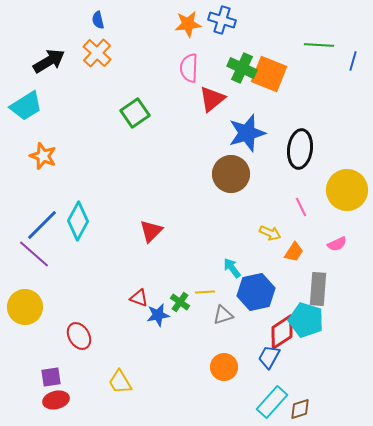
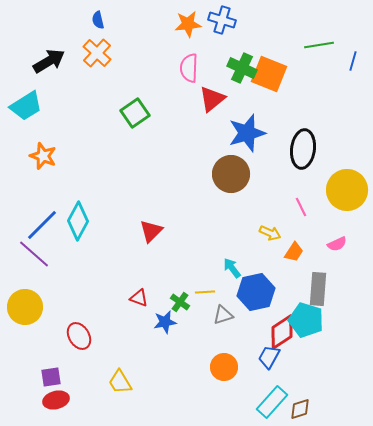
green line at (319, 45): rotated 12 degrees counterclockwise
black ellipse at (300, 149): moved 3 px right
blue star at (158, 315): moved 7 px right, 7 px down
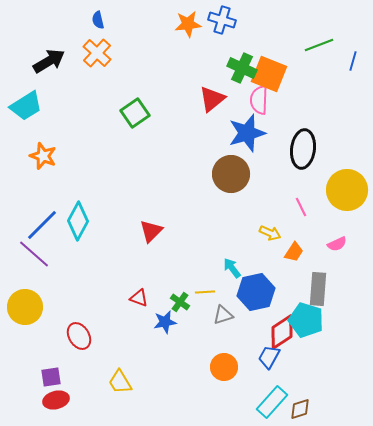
green line at (319, 45): rotated 12 degrees counterclockwise
pink semicircle at (189, 68): moved 70 px right, 32 px down
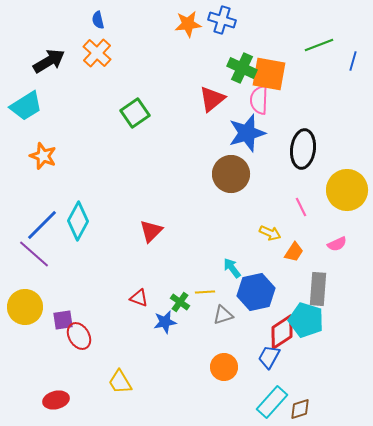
orange square at (269, 74): rotated 12 degrees counterclockwise
purple square at (51, 377): moved 12 px right, 57 px up
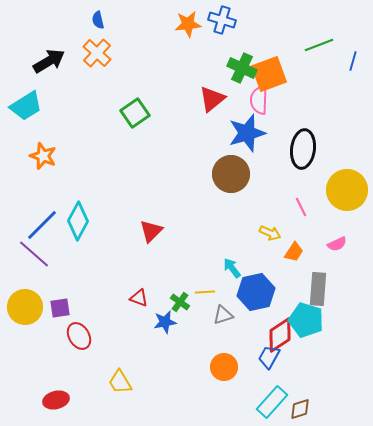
orange square at (269, 74): rotated 30 degrees counterclockwise
purple square at (63, 320): moved 3 px left, 12 px up
red diamond at (282, 332): moved 2 px left, 3 px down
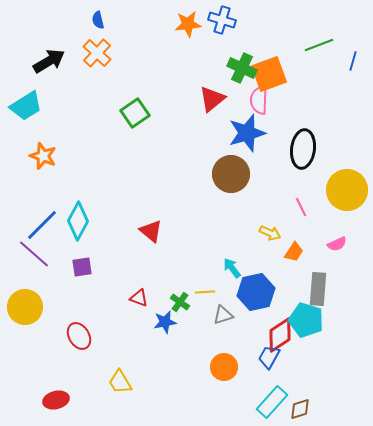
red triangle at (151, 231): rotated 35 degrees counterclockwise
purple square at (60, 308): moved 22 px right, 41 px up
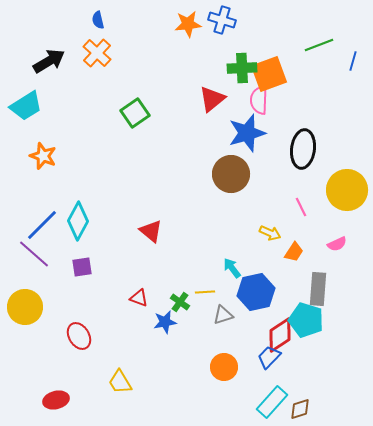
green cross at (242, 68): rotated 28 degrees counterclockwise
blue trapezoid at (269, 357): rotated 15 degrees clockwise
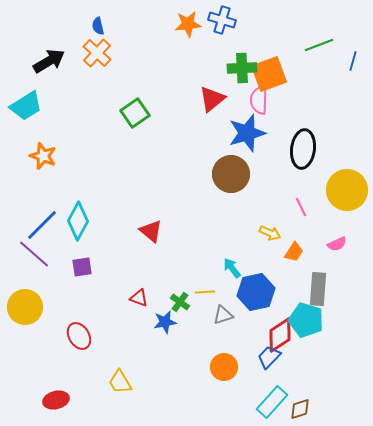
blue semicircle at (98, 20): moved 6 px down
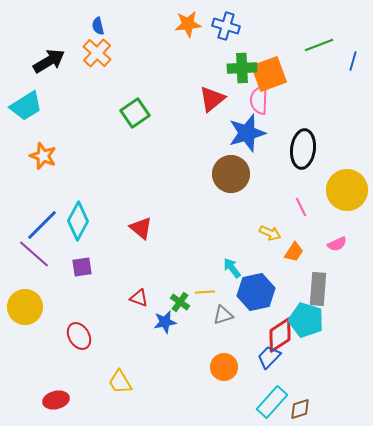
blue cross at (222, 20): moved 4 px right, 6 px down
red triangle at (151, 231): moved 10 px left, 3 px up
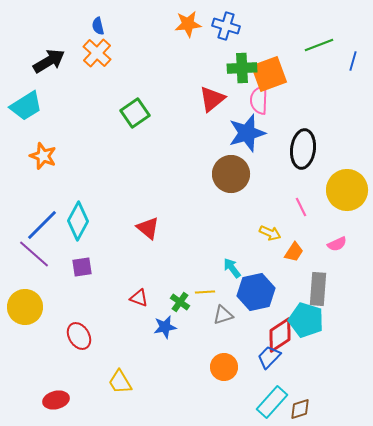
red triangle at (141, 228): moved 7 px right
blue star at (165, 322): moved 5 px down
